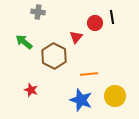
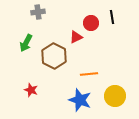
gray cross: rotated 16 degrees counterclockwise
red circle: moved 4 px left
red triangle: rotated 24 degrees clockwise
green arrow: moved 2 px right, 1 px down; rotated 102 degrees counterclockwise
blue star: moved 1 px left
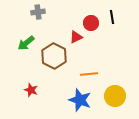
green arrow: rotated 24 degrees clockwise
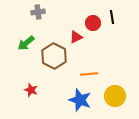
red circle: moved 2 px right
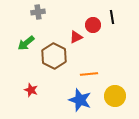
red circle: moved 2 px down
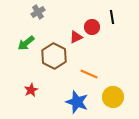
gray cross: rotated 24 degrees counterclockwise
red circle: moved 1 px left, 2 px down
orange line: rotated 30 degrees clockwise
red star: rotated 24 degrees clockwise
yellow circle: moved 2 px left, 1 px down
blue star: moved 3 px left, 2 px down
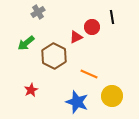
yellow circle: moved 1 px left, 1 px up
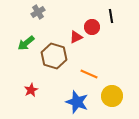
black line: moved 1 px left, 1 px up
brown hexagon: rotated 10 degrees counterclockwise
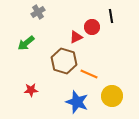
brown hexagon: moved 10 px right, 5 px down
red star: rotated 24 degrees clockwise
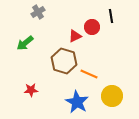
red triangle: moved 1 px left, 1 px up
green arrow: moved 1 px left
blue star: rotated 10 degrees clockwise
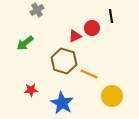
gray cross: moved 1 px left, 2 px up
red circle: moved 1 px down
blue star: moved 15 px left, 1 px down
